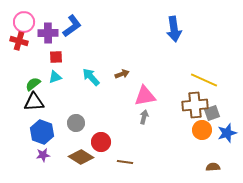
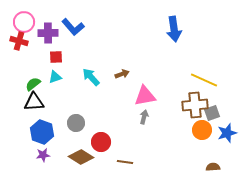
blue L-shape: moved 1 px right, 1 px down; rotated 85 degrees clockwise
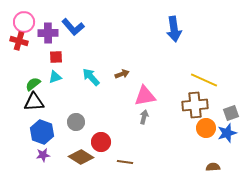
gray square: moved 19 px right
gray circle: moved 1 px up
orange circle: moved 4 px right, 2 px up
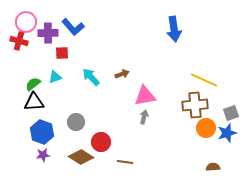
pink circle: moved 2 px right
red square: moved 6 px right, 4 px up
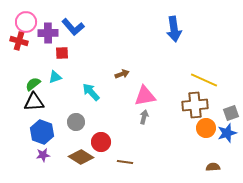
cyan arrow: moved 15 px down
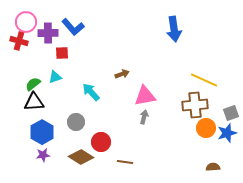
blue hexagon: rotated 10 degrees clockwise
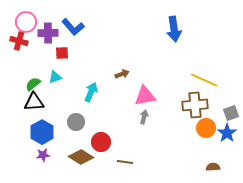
cyan arrow: rotated 66 degrees clockwise
blue star: rotated 18 degrees counterclockwise
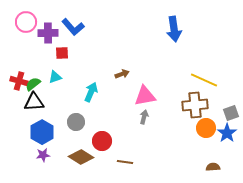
red cross: moved 40 px down
red circle: moved 1 px right, 1 px up
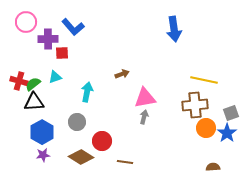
purple cross: moved 6 px down
yellow line: rotated 12 degrees counterclockwise
cyan arrow: moved 4 px left; rotated 12 degrees counterclockwise
pink triangle: moved 2 px down
gray circle: moved 1 px right
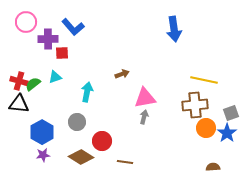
black triangle: moved 15 px left, 2 px down; rotated 10 degrees clockwise
